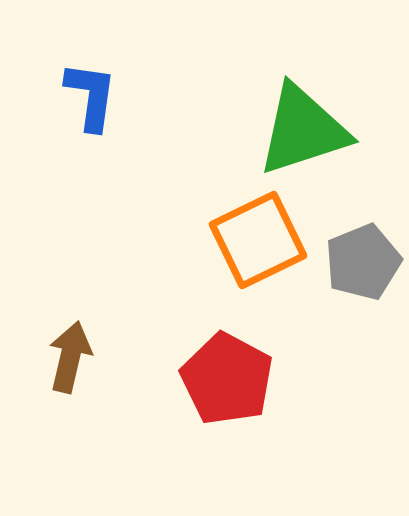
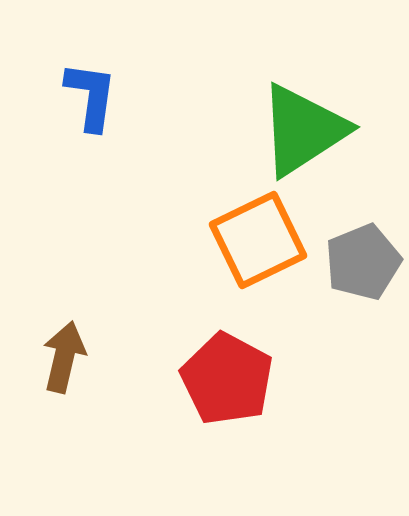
green triangle: rotated 15 degrees counterclockwise
brown arrow: moved 6 px left
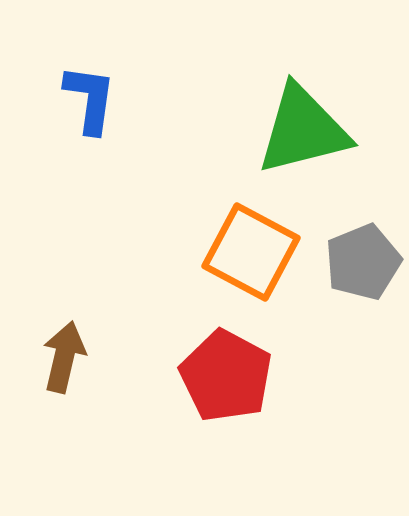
blue L-shape: moved 1 px left, 3 px down
green triangle: rotated 19 degrees clockwise
orange square: moved 7 px left, 12 px down; rotated 36 degrees counterclockwise
red pentagon: moved 1 px left, 3 px up
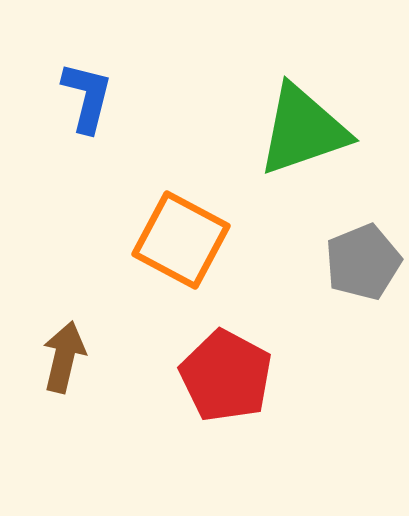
blue L-shape: moved 3 px left, 2 px up; rotated 6 degrees clockwise
green triangle: rotated 5 degrees counterclockwise
orange square: moved 70 px left, 12 px up
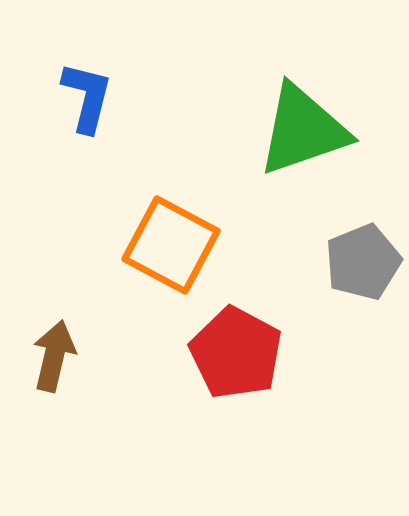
orange square: moved 10 px left, 5 px down
brown arrow: moved 10 px left, 1 px up
red pentagon: moved 10 px right, 23 px up
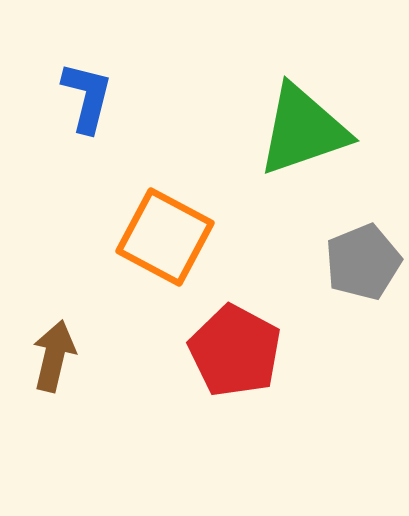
orange square: moved 6 px left, 8 px up
red pentagon: moved 1 px left, 2 px up
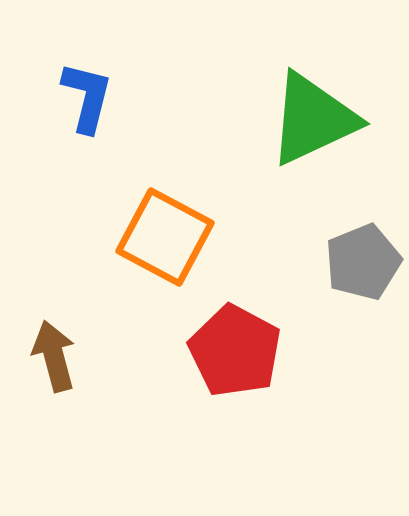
green triangle: moved 10 px right, 11 px up; rotated 6 degrees counterclockwise
brown arrow: rotated 28 degrees counterclockwise
